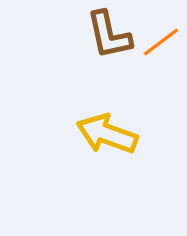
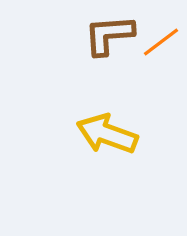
brown L-shape: rotated 98 degrees clockwise
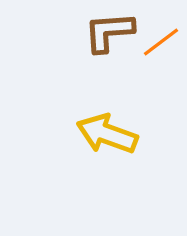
brown L-shape: moved 3 px up
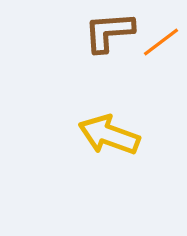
yellow arrow: moved 2 px right, 1 px down
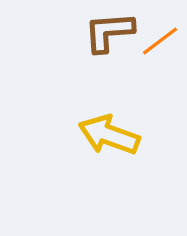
orange line: moved 1 px left, 1 px up
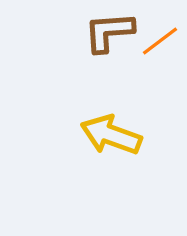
yellow arrow: moved 2 px right
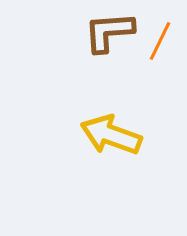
orange line: rotated 27 degrees counterclockwise
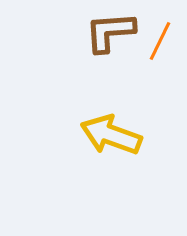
brown L-shape: moved 1 px right
